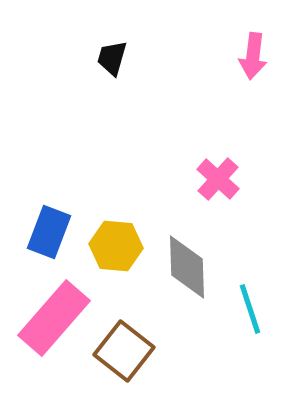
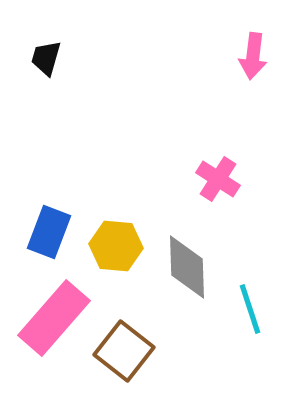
black trapezoid: moved 66 px left
pink cross: rotated 9 degrees counterclockwise
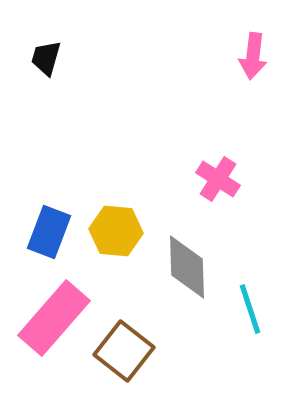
yellow hexagon: moved 15 px up
